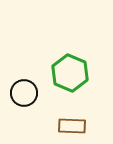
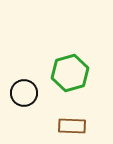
green hexagon: rotated 21 degrees clockwise
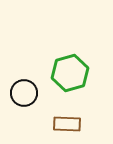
brown rectangle: moved 5 px left, 2 px up
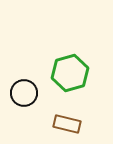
brown rectangle: rotated 12 degrees clockwise
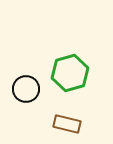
black circle: moved 2 px right, 4 px up
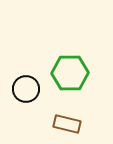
green hexagon: rotated 15 degrees clockwise
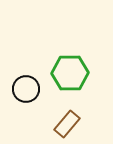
brown rectangle: rotated 64 degrees counterclockwise
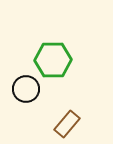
green hexagon: moved 17 px left, 13 px up
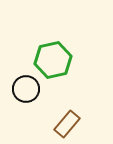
green hexagon: rotated 12 degrees counterclockwise
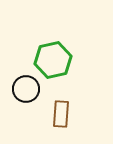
brown rectangle: moved 6 px left, 10 px up; rotated 36 degrees counterclockwise
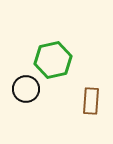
brown rectangle: moved 30 px right, 13 px up
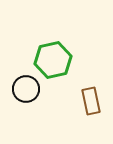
brown rectangle: rotated 16 degrees counterclockwise
